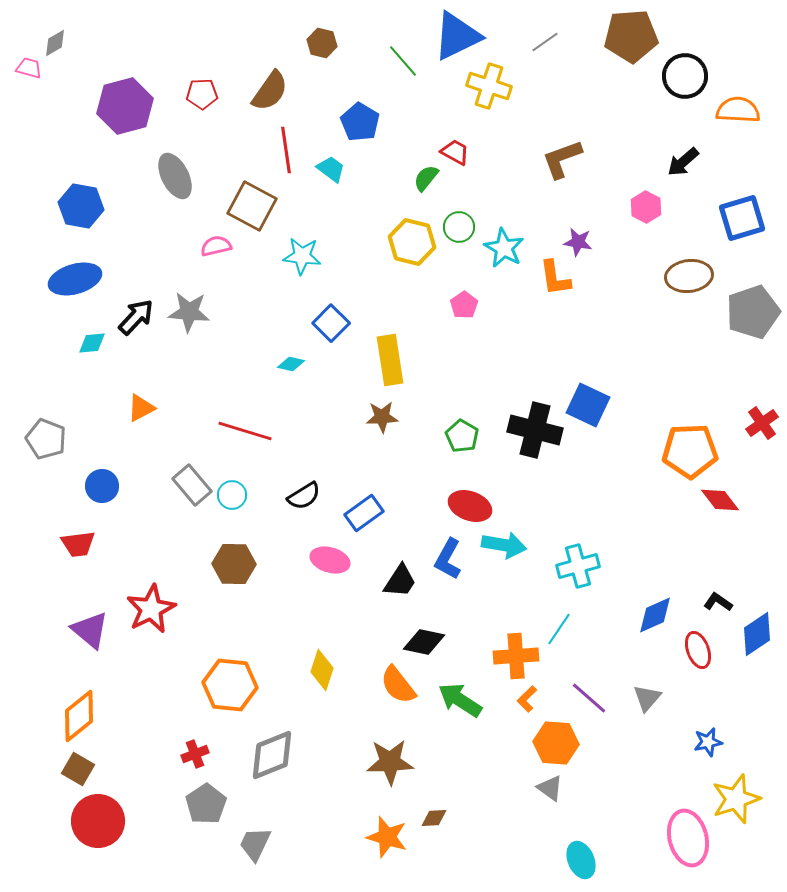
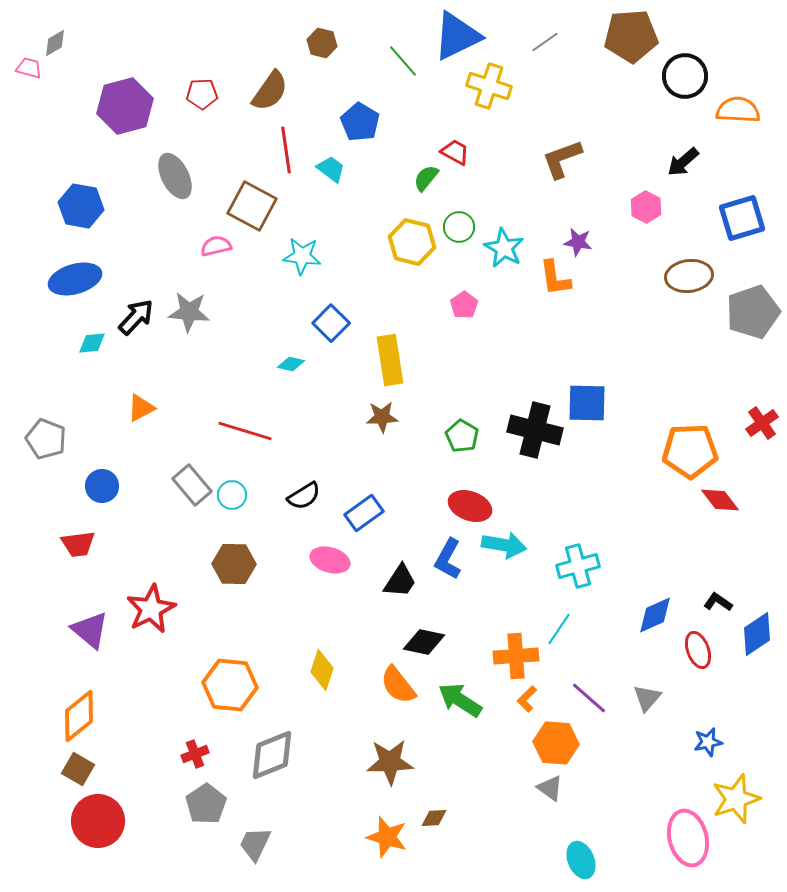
blue square at (588, 405): moved 1 px left, 2 px up; rotated 24 degrees counterclockwise
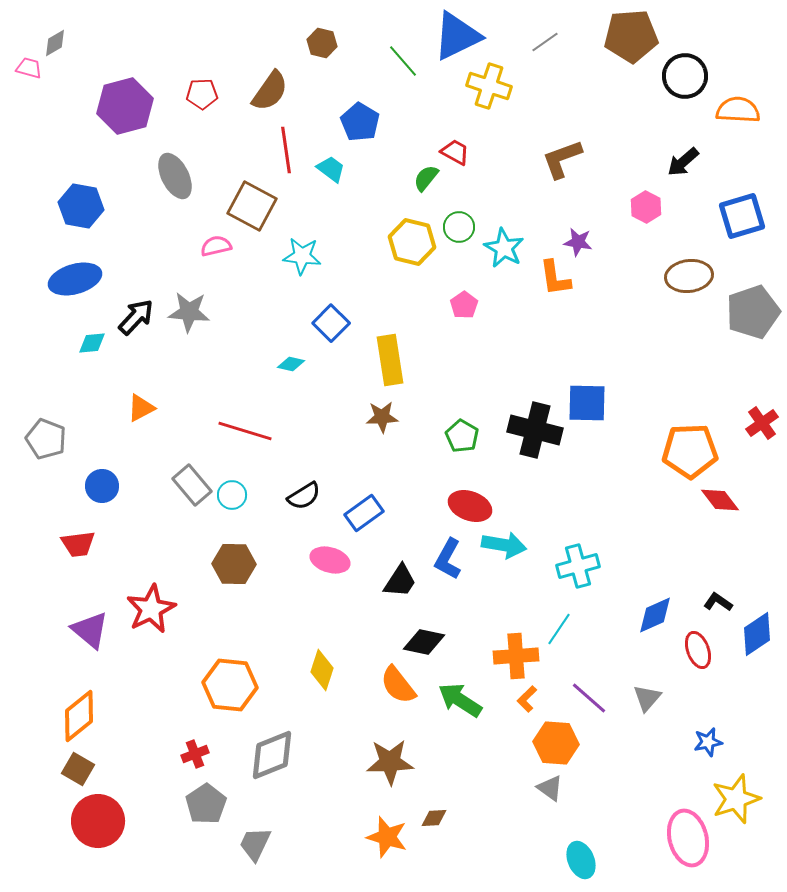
blue square at (742, 218): moved 2 px up
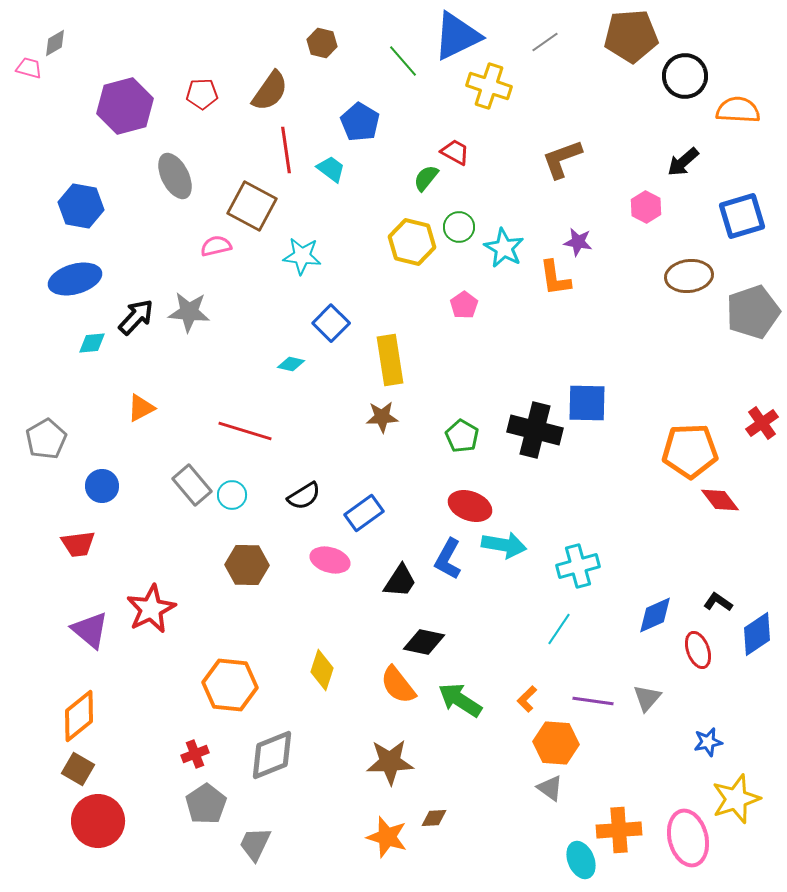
gray pentagon at (46, 439): rotated 21 degrees clockwise
brown hexagon at (234, 564): moved 13 px right, 1 px down
orange cross at (516, 656): moved 103 px right, 174 px down
purple line at (589, 698): moved 4 px right, 3 px down; rotated 33 degrees counterclockwise
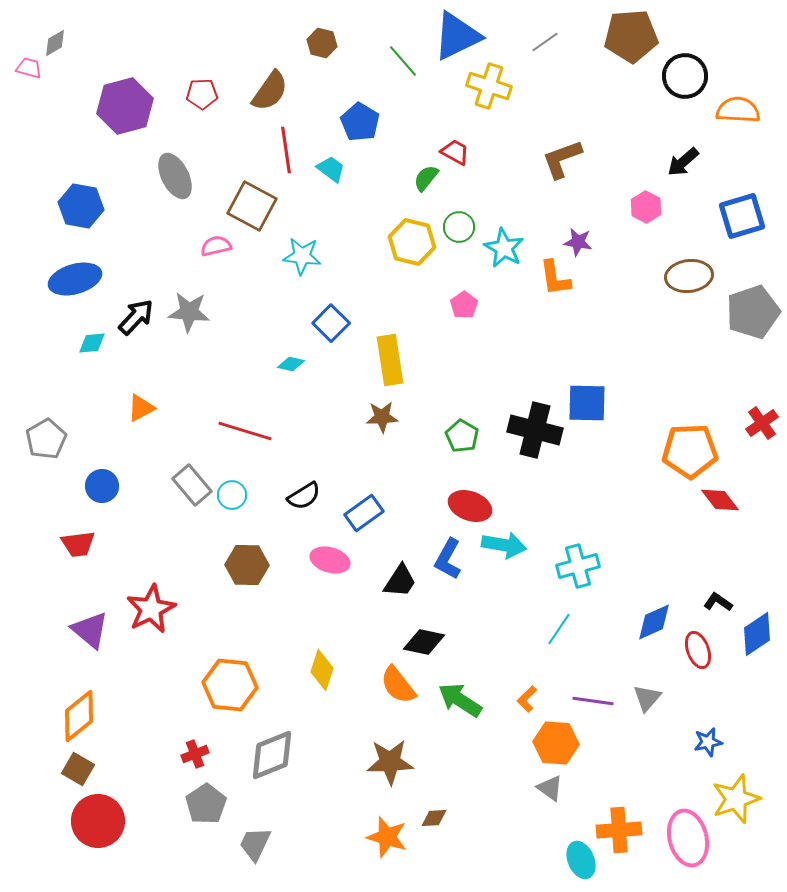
blue diamond at (655, 615): moved 1 px left, 7 px down
